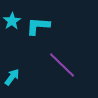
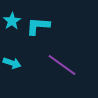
purple line: rotated 8 degrees counterclockwise
cyan arrow: moved 14 px up; rotated 72 degrees clockwise
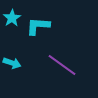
cyan star: moved 3 px up
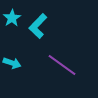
cyan L-shape: rotated 50 degrees counterclockwise
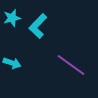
cyan star: rotated 18 degrees clockwise
purple line: moved 9 px right
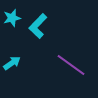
cyan arrow: rotated 54 degrees counterclockwise
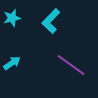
cyan L-shape: moved 13 px right, 5 px up
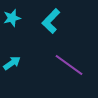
purple line: moved 2 px left
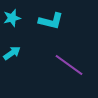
cyan L-shape: rotated 120 degrees counterclockwise
cyan arrow: moved 10 px up
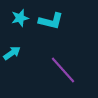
cyan star: moved 8 px right
purple line: moved 6 px left, 5 px down; rotated 12 degrees clockwise
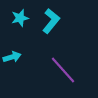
cyan L-shape: rotated 65 degrees counterclockwise
cyan arrow: moved 4 px down; rotated 18 degrees clockwise
